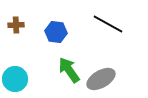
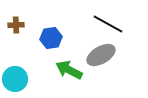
blue hexagon: moved 5 px left, 6 px down; rotated 15 degrees counterclockwise
green arrow: rotated 28 degrees counterclockwise
gray ellipse: moved 24 px up
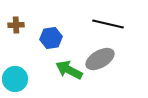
black line: rotated 16 degrees counterclockwise
gray ellipse: moved 1 px left, 4 px down
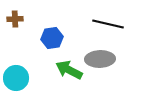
brown cross: moved 1 px left, 6 px up
blue hexagon: moved 1 px right
gray ellipse: rotated 28 degrees clockwise
cyan circle: moved 1 px right, 1 px up
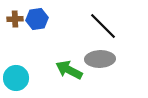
black line: moved 5 px left, 2 px down; rotated 32 degrees clockwise
blue hexagon: moved 15 px left, 19 px up
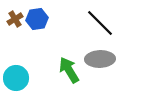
brown cross: rotated 28 degrees counterclockwise
black line: moved 3 px left, 3 px up
green arrow: rotated 32 degrees clockwise
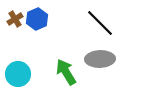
blue hexagon: rotated 15 degrees counterclockwise
green arrow: moved 3 px left, 2 px down
cyan circle: moved 2 px right, 4 px up
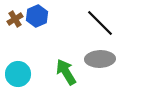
blue hexagon: moved 3 px up
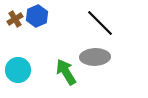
gray ellipse: moved 5 px left, 2 px up
cyan circle: moved 4 px up
